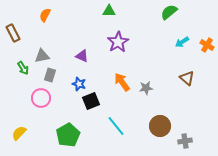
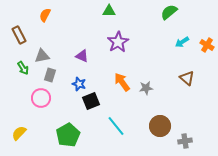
brown rectangle: moved 6 px right, 2 px down
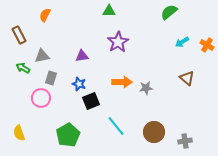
purple triangle: rotated 32 degrees counterclockwise
green arrow: rotated 152 degrees clockwise
gray rectangle: moved 1 px right, 3 px down
orange arrow: rotated 126 degrees clockwise
brown circle: moved 6 px left, 6 px down
yellow semicircle: rotated 63 degrees counterclockwise
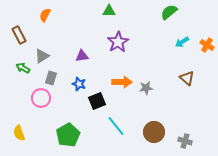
gray triangle: rotated 21 degrees counterclockwise
black square: moved 6 px right
gray cross: rotated 24 degrees clockwise
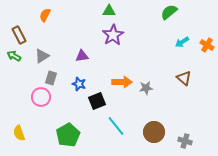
purple star: moved 5 px left, 7 px up
green arrow: moved 9 px left, 12 px up
brown triangle: moved 3 px left
pink circle: moved 1 px up
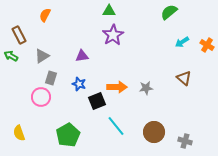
green arrow: moved 3 px left
orange arrow: moved 5 px left, 5 px down
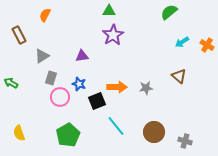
green arrow: moved 27 px down
brown triangle: moved 5 px left, 2 px up
pink circle: moved 19 px right
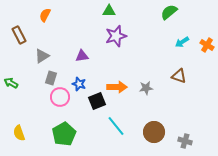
purple star: moved 3 px right, 1 px down; rotated 15 degrees clockwise
brown triangle: rotated 21 degrees counterclockwise
green pentagon: moved 4 px left, 1 px up
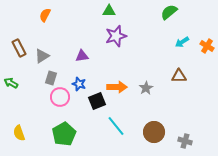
brown rectangle: moved 13 px down
orange cross: moved 1 px down
brown triangle: rotated 21 degrees counterclockwise
gray star: rotated 24 degrees counterclockwise
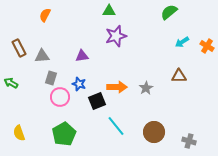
gray triangle: rotated 28 degrees clockwise
gray cross: moved 4 px right
